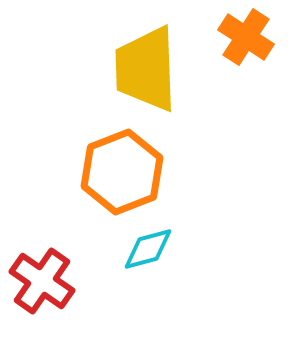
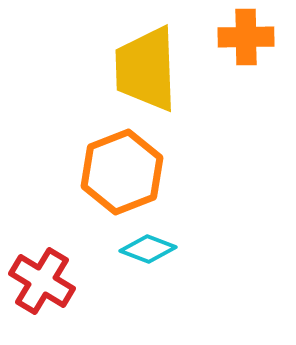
orange cross: rotated 34 degrees counterclockwise
cyan diamond: rotated 36 degrees clockwise
red cross: rotated 4 degrees counterclockwise
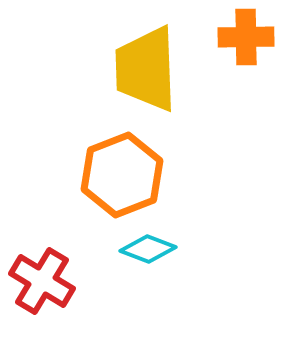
orange hexagon: moved 3 px down
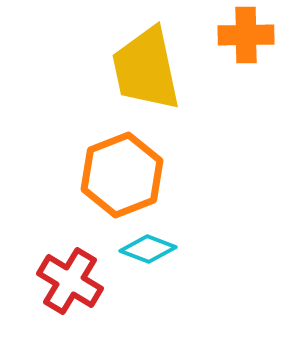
orange cross: moved 2 px up
yellow trapezoid: rotated 10 degrees counterclockwise
red cross: moved 28 px right
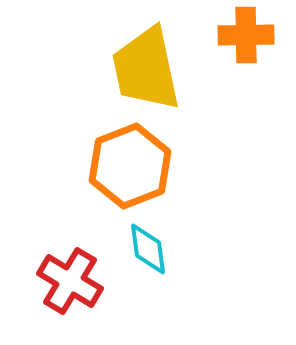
orange hexagon: moved 8 px right, 9 px up
cyan diamond: rotated 62 degrees clockwise
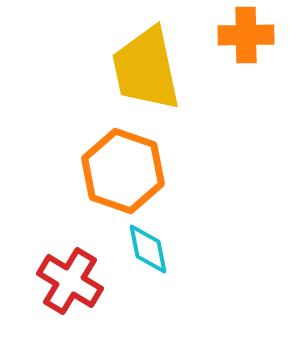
orange hexagon: moved 7 px left, 5 px down; rotated 20 degrees counterclockwise
cyan diamond: rotated 4 degrees counterclockwise
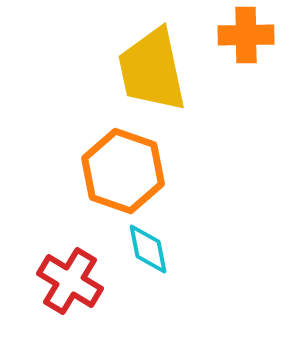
yellow trapezoid: moved 6 px right, 1 px down
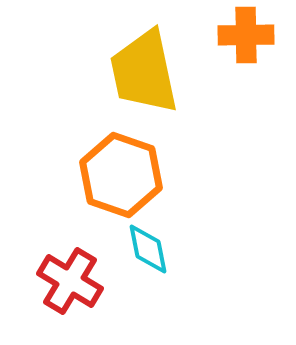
yellow trapezoid: moved 8 px left, 2 px down
orange hexagon: moved 2 px left, 4 px down
